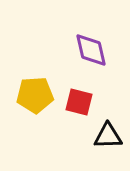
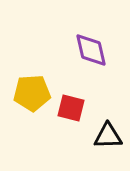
yellow pentagon: moved 3 px left, 2 px up
red square: moved 8 px left, 6 px down
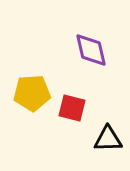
red square: moved 1 px right
black triangle: moved 3 px down
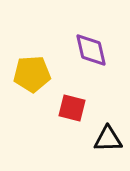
yellow pentagon: moved 19 px up
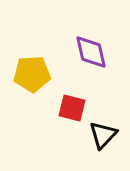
purple diamond: moved 2 px down
black triangle: moved 5 px left, 4 px up; rotated 44 degrees counterclockwise
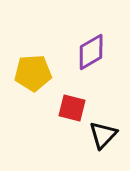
purple diamond: rotated 72 degrees clockwise
yellow pentagon: moved 1 px right, 1 px up
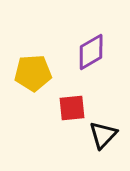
red square: rotated 20 degrees counterclockwise
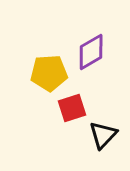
yellow pentagon: moved 16 px right
red square: rotated 12 degrees counterclockwise
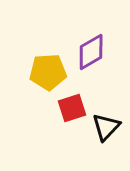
yellow pentagon: moved 1 px left, 1 px up
black triangle: moved 3 px right, 8 px up
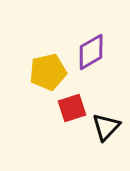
yellow pentagon: rotated 9 degrees counterclockwise
